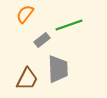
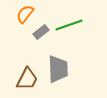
gray rectangle: moved 1 px left, 8 px up
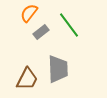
orange semicircle: moved 4 px right, 1 px up
green line: rotated 72 degrees clockwise
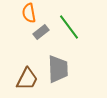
orange semicircle: rotated 48 degrees counterclockwise
green line: moved 2 px down
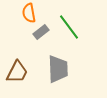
brown trapezoid: moved 10 px left, 7 px up
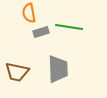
green line: rotated 44 degrees counterclockwise
gray rectangle: rotated 21 degrees clockwise
brown trapezoid: rotated 75 degrees clockwise
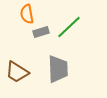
orange semicircle: moved 2 px left, 1 px down
green line: rotated 52 degrees counterclockwise
brown trapezoid: rotated 20 degrees clockwise
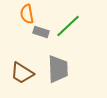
green line: moved 1 px left, 1 px up
gray rectangle: rotated 35 degrees clockwise
brown trapezoid: moved 5 px right, 1 px down
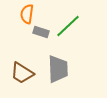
orange semicircle: rotated 18 degrees clockwise
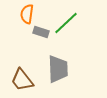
green line: moved 2 px left, 3 px up
brown trapezoid: moved 7 px down; rotated 20 degrees clockwise
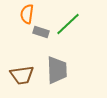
green line: moved 2 px right, 1 px down
gray trapezoid: moved 1 px left, 1 px down
brown trapezoid: moved 5 px up; rotated 60 degrees counterclockwise
